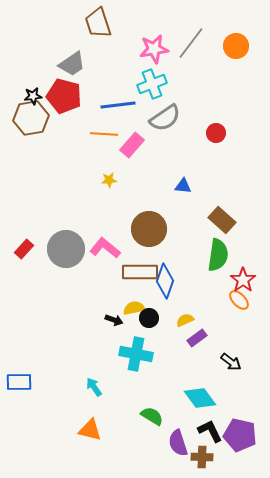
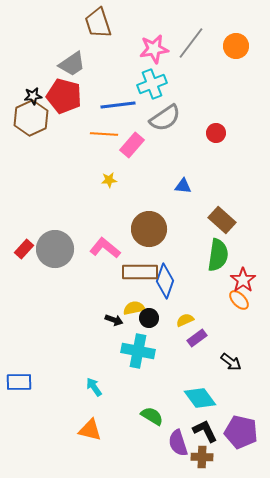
brown hexagon at (31, 118): rotated 16 degrees counterclockwise
gray circle at (66, 249): moved 11 px left
cyan cross at (136, 354): moved 2 px right, 3 px up
black L-shape at (210, 431): moved 5 px left
purple pentagon at (240, 435): moved 1 px right, 3 px up
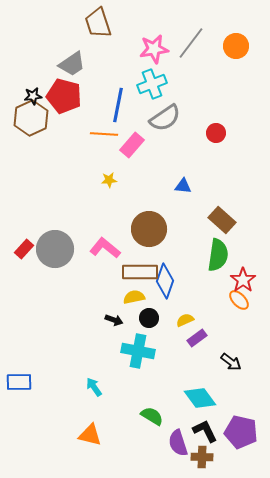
blue line at (118, 105): rotated 72 degrees counterclockwise
yellow semicircle at (134, 308): moved 11 px up
orange triangle at (90, 430): moved 5 px down
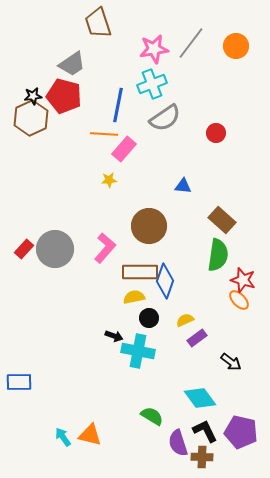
pink rectangle at (132, 145): moved 8 px left, 4 px down
brown circle at (149, 229): moved 3 px up
pink L-shape at (105, 248): rotated 92 degrees clockwise
red star at (243, 280): rotated 20 degrees counterclockwise
black arrow at (114, 320): moved 16 px down
cyan arrow at (94, 387): moved 31 px left, 50 px down
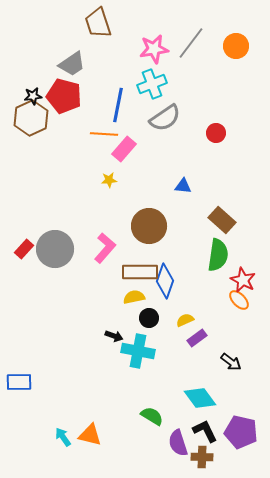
red star at (243, 280): rotated 10 degrees clockwise
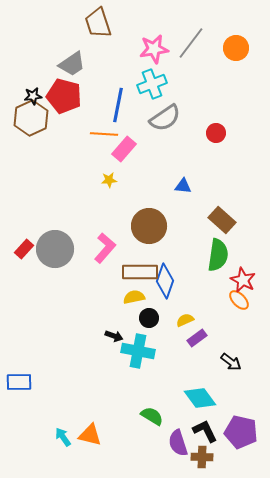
orange circle at (236, 46): moved 2 px down
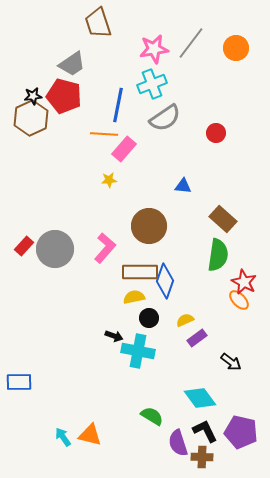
brown rectangle at (222, 220): moved 1 px right, 1 px up
red rectangle at (24, 249): moved 3 px up
red star at (243, 280): moved 1 px right, 2 px down
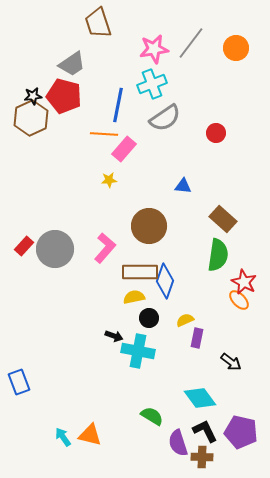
purple rectangle at (197, 338): rotated 42 degrees counterclockwise
blue rectangle at (19, 382): rotated 70 degrees clockwise
